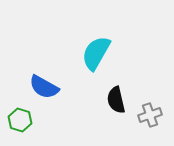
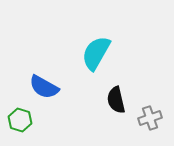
gray cross: moved 3 px down
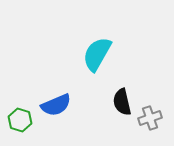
cyan semicircle: moved 1 px right, 1 px down
blue semicircle: moved 12 px right, 18 px down; rotated 52 degrees counterclockwise
black semicircle: moved 6 px right, 2 px down
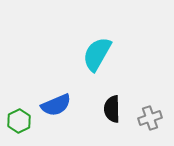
black semicircle: moved 10 px left, 7 px down; rotated 12 degrees clockwise
green hexagon: moved 1 px left, 1 px down; rotated 15 degrees clockwise
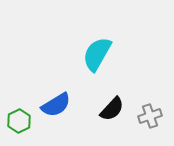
blue semicircle: rotated 8 degrees counterclockwise
black semicircle: rotated 136 degrees counterclockwise
gray cross: moved 2 px up
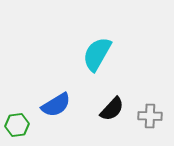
gray cross: rotated 20 degrees clockwise
green hexagon: moved 2 px left, 4 px down; rotated 20 degrees clockwise
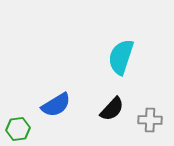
cyan semicircle: moved 24 px right, 3 px down; rotated 12 degrees counterclockwise
gray cross: moved 4 px down
green hexagon: moved 1 px right, 4 px down
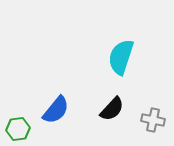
blue semicircle: moved 5 px down; rotated 20 degrees counterclockwise
gray cross: moved 3 px right; rotated 10 degrees clockwise
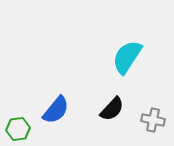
cyan semicircle: moved 6 px right; rotated 15 degrees clockwise
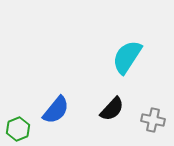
green hexagon: rotated 15 degrees counterclockwise
